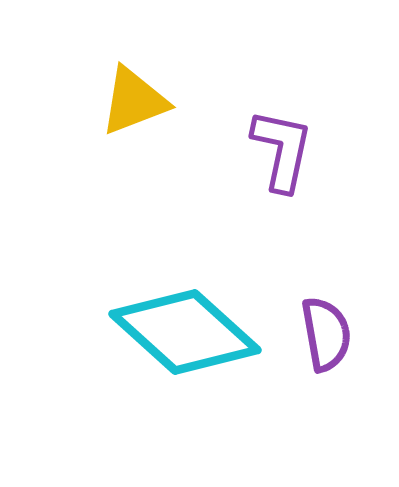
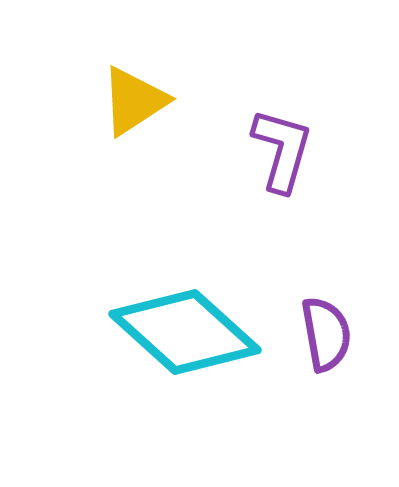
yellow triangle: rotated 12 degrees counterclockwise
purple L-shape: rotated 4 degrees clockwise
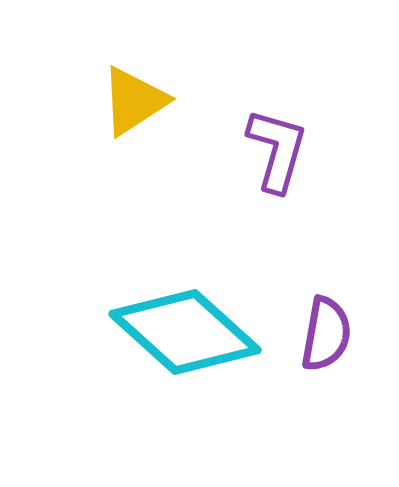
purple L-shape: moved 5 px left
purple semicircle: rotated 20 degrees clockwise
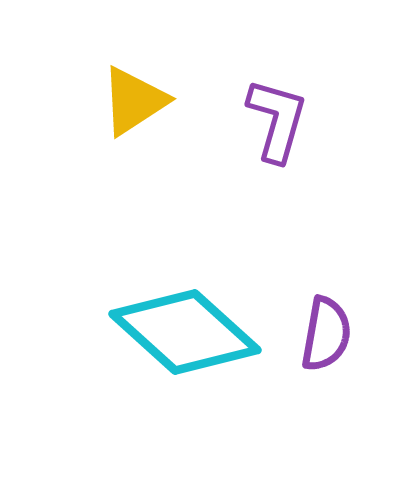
purple L-shape: moved 30 px up
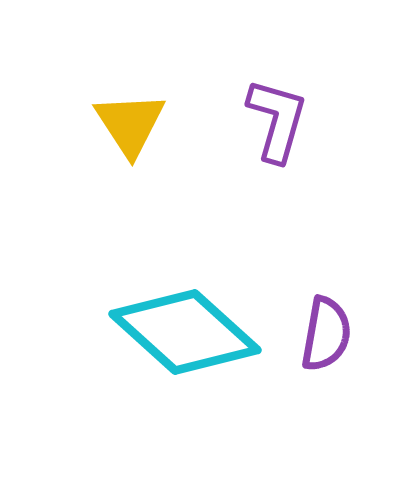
yellow triangle: moved 4 px left, 23 px down; rotated 30 degrees counterclockwise
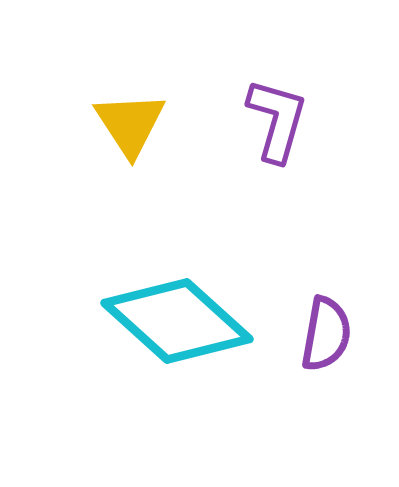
cyan diamond: moved 8 px left, 11 px up
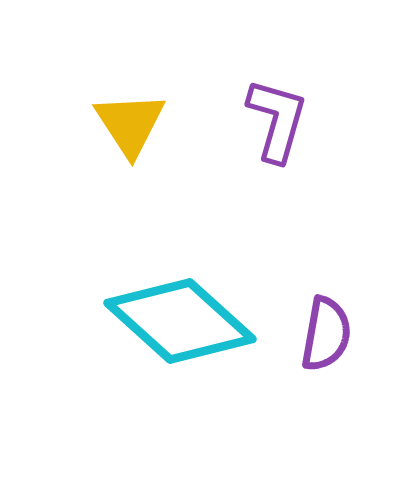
cyan diamond: moved 3 px right
